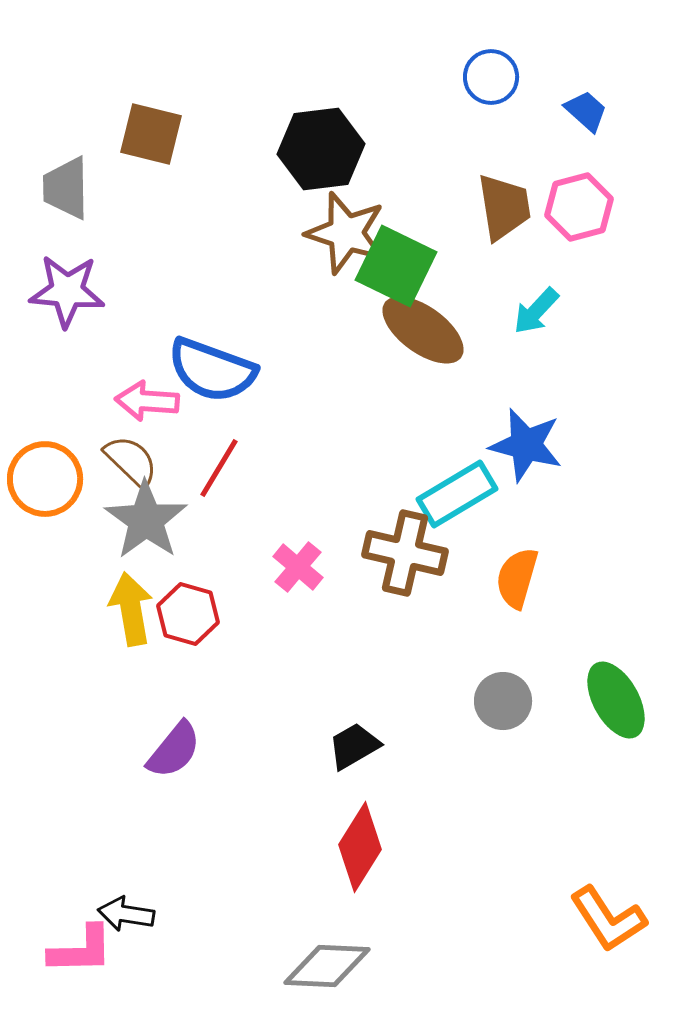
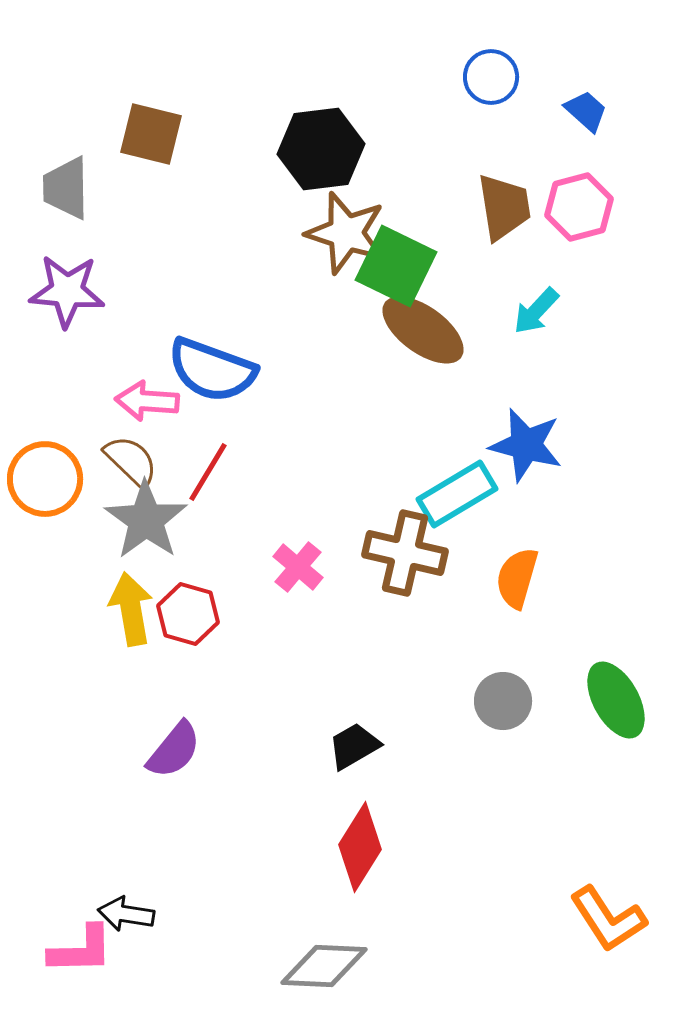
red line: moved 11 px left, 4 px down
gray diamond: moved 3 px left
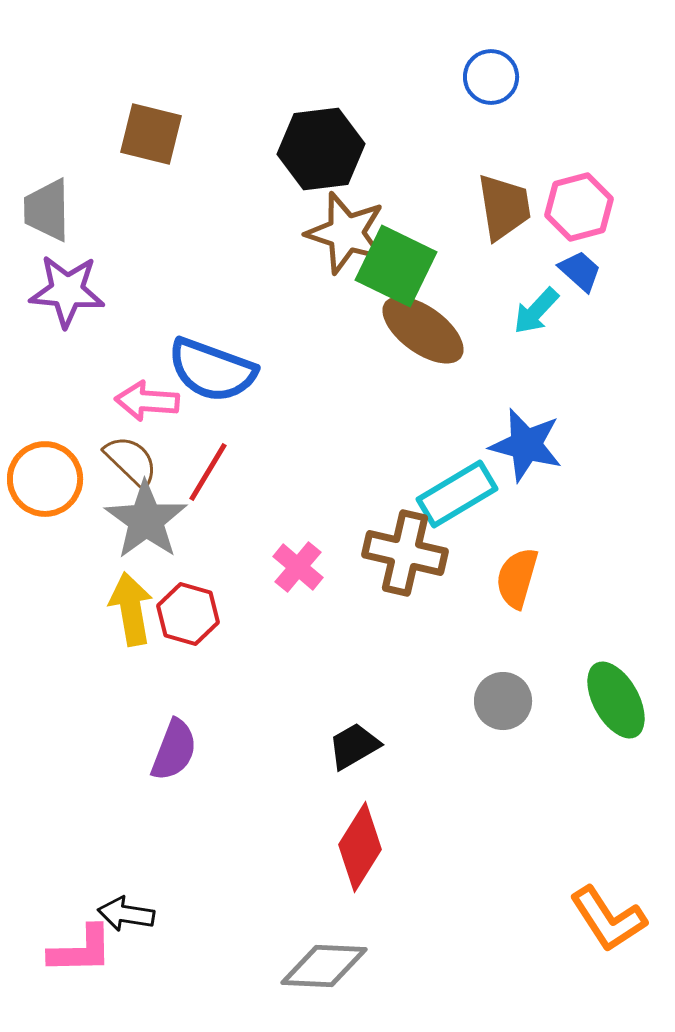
blue trapezoid: moved 6 px left, 160 px down
gray trapezoid: moved 19 px left, 22 px down
purple semicircle: rotated 18 degrees counterclockwise
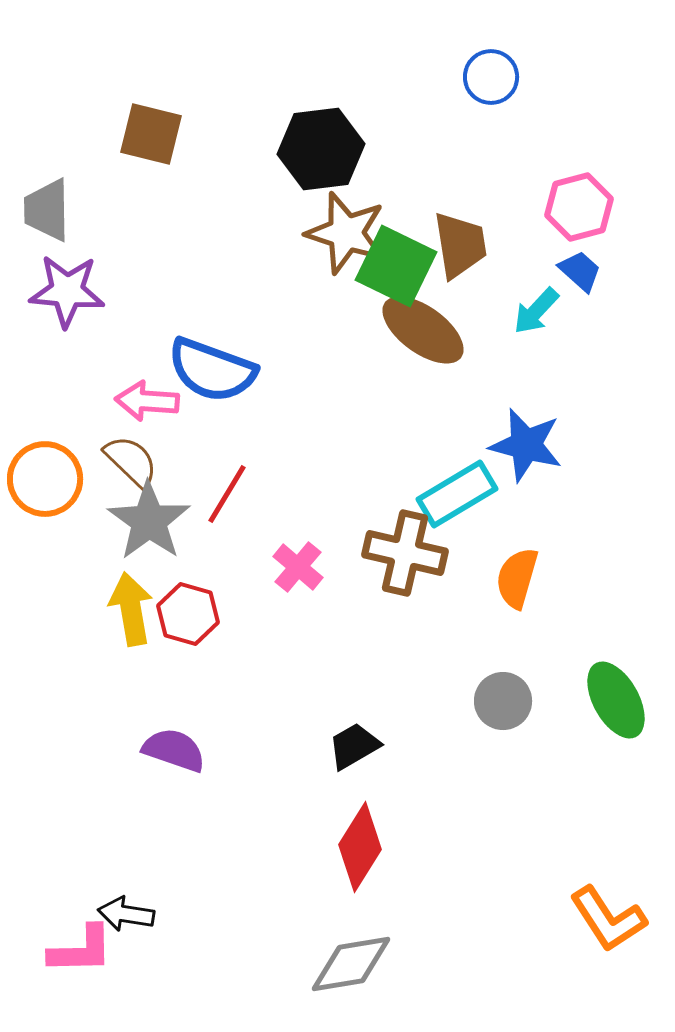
brown trapezoid: moved 44 px left, 38 px down
red line: moved 19 px right, 22 px down
gray star: moved 3 px right, 1 px down
purple semicircle: rotated 92 degrees counterclockwise
gray diamond: moved 27 px right, 2 px up; rotated 12 degrees counterclockwise
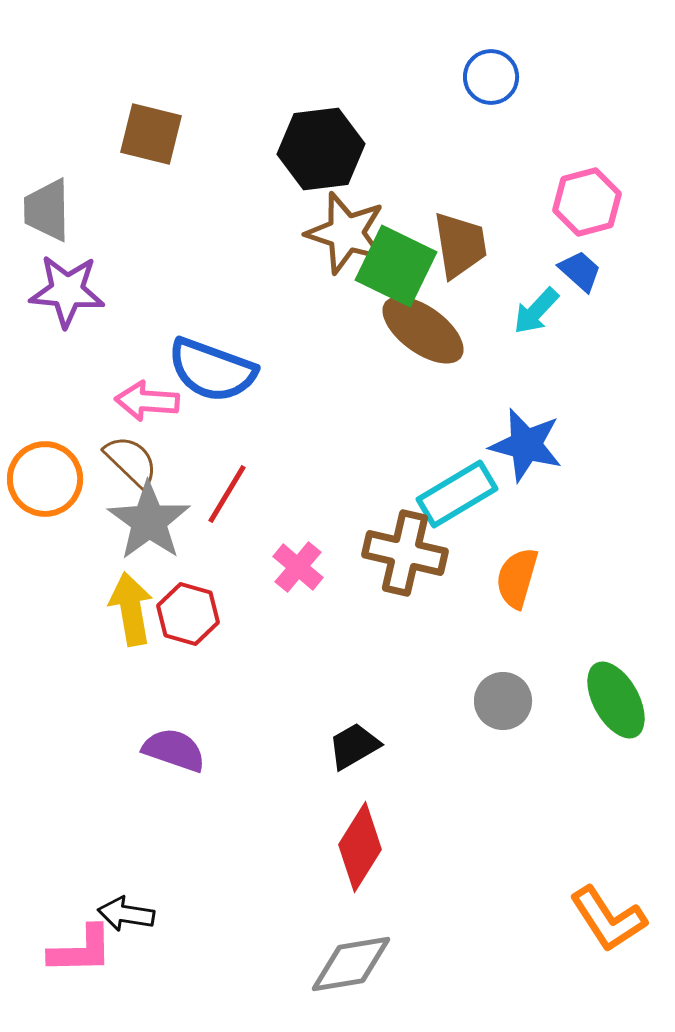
pink hexagon: moved 8 px right, 5 px up
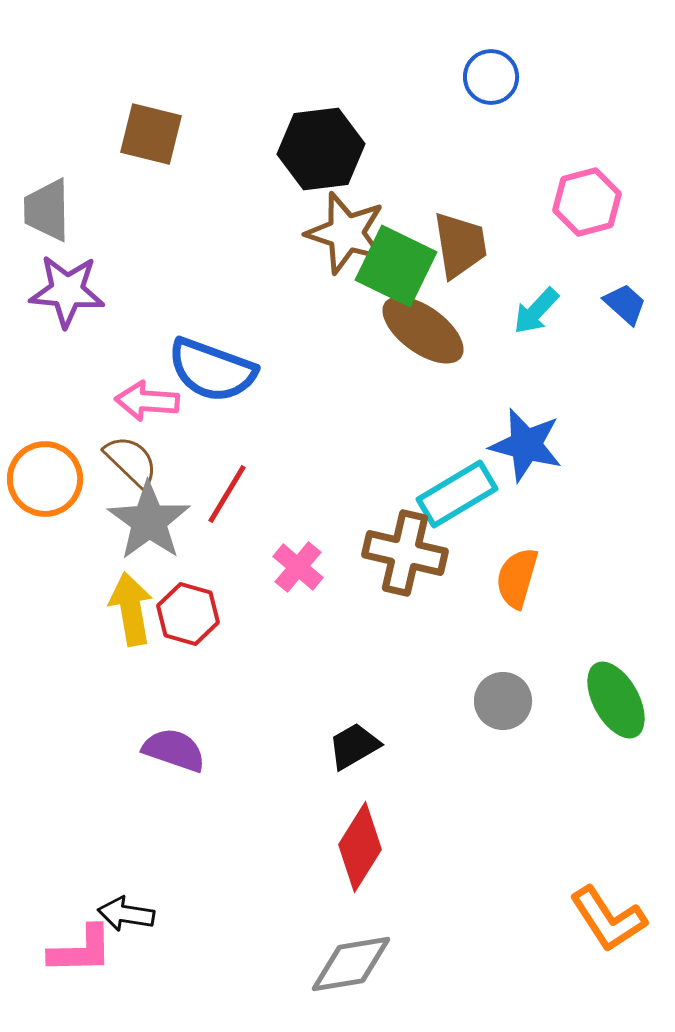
blue trapezoid: moved 45 px right, 33 px down
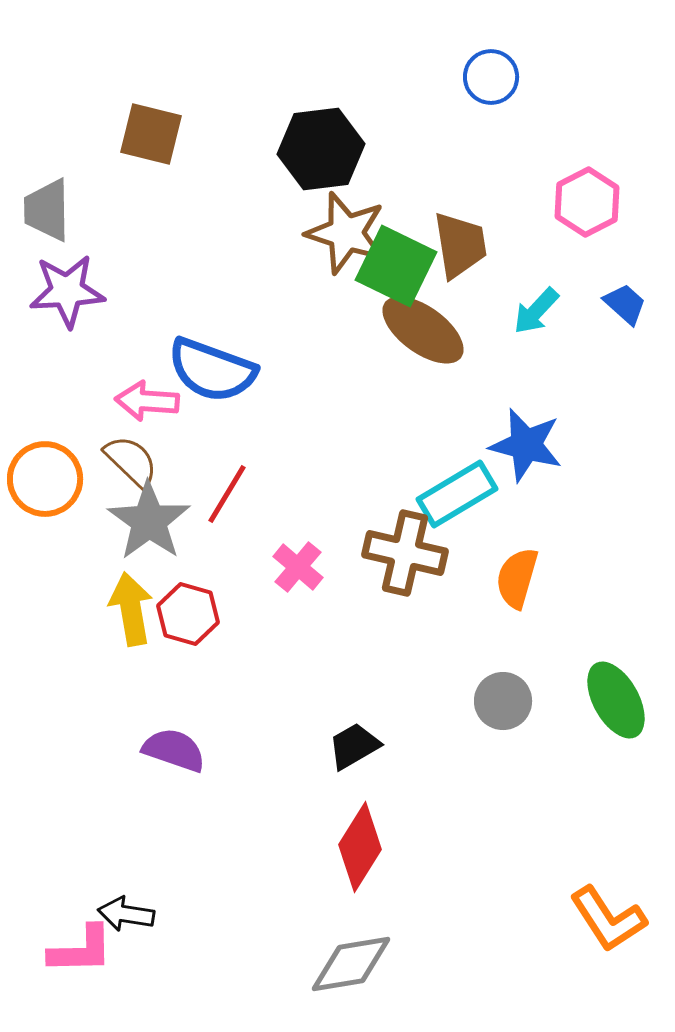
pink hexagon: rotated 12 degrees counterclockwise
purple star: rotated 8 degrees counterclockwise
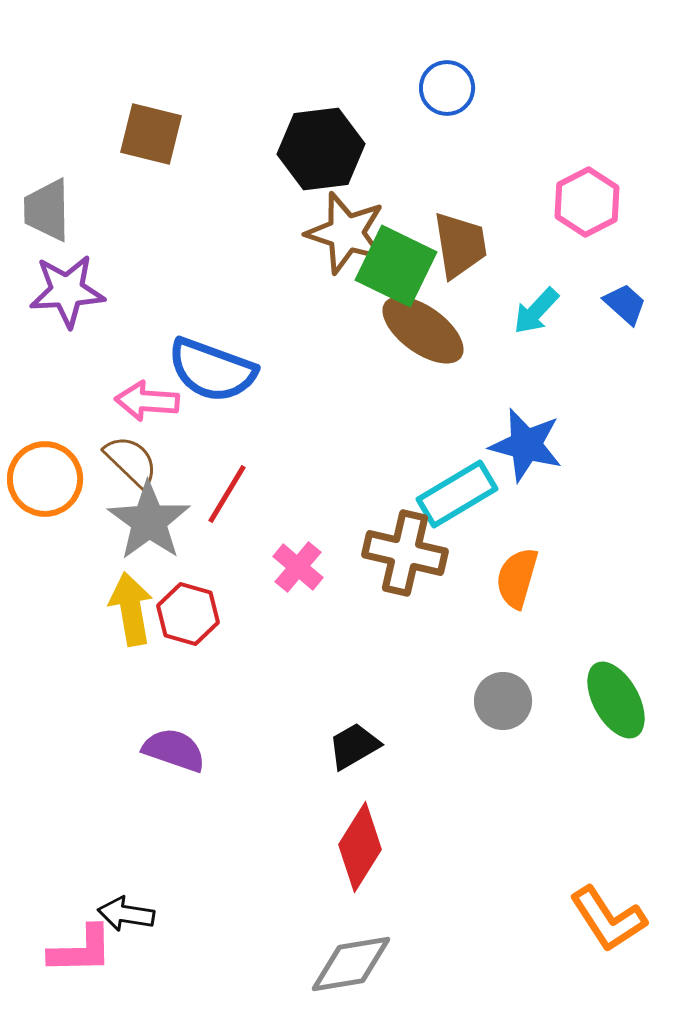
blue circle: moved 44 px left, 11 px down
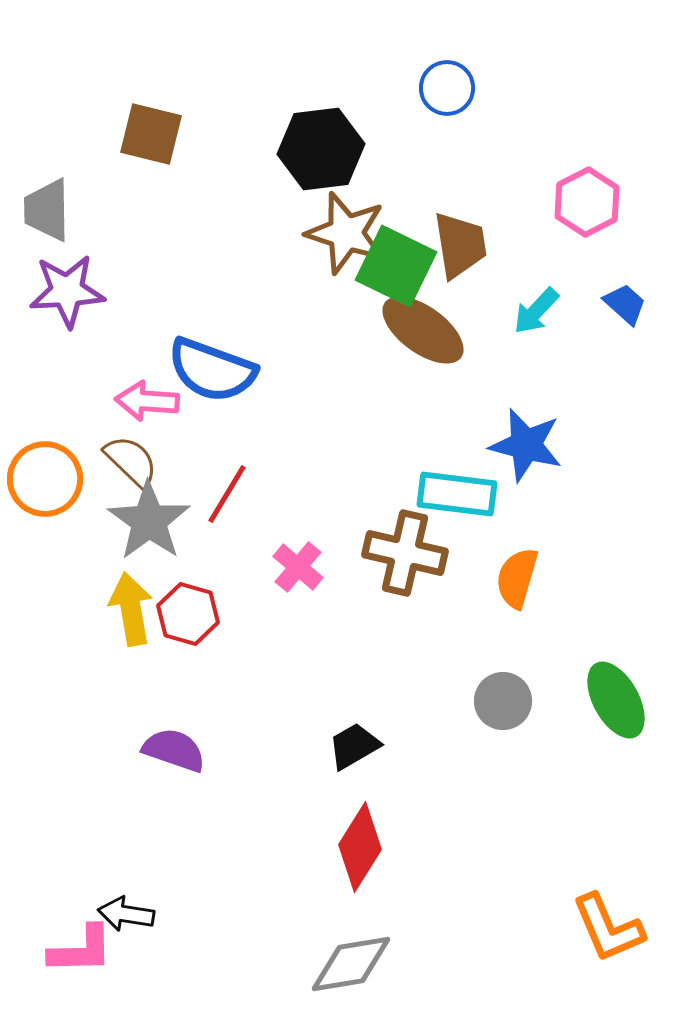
cyan rectangle: rotated 38 degrees clockwise
orange L-shape: moved 9 px down; rotated 10 degrees clockwise
